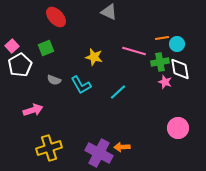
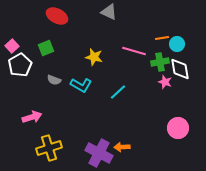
red ellipse: moved 1 px right, 1 px up; rotated 20 degrees counterclockwise
cyan L-shape: rotated 30 degrees counterclockwise
pink arrow: moved 1 px left, 7 px down
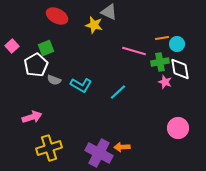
yellow star: moved 32 px up
white pentagon: moved 16 px right
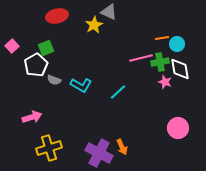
red ellipse: rotated 40 degrees counterclockwise
yellow star: rotated 30 degrees clockwise
pink line: moved 7 px right, 7 px down; rotated 30 degrees counterclockwise
orange arrow: rotated 112 degrees counterclockwise
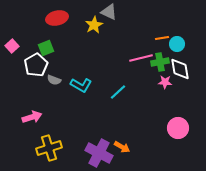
red ellipse: moved 2 px down
pink star: rotated 16 degrees counterclockwise
orange arrow: rotated 35 degrees counterclockwise
